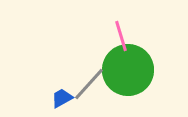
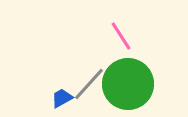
pink line: rotated 16 degrees counterclockwise
green circle: moved 14 px down
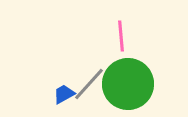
pink line: rotated 28 degrees clockwise
blue trapezoid: moved 2 px right, 4 px up
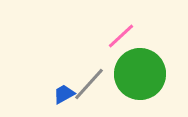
pink line: rotated 52 degrees clockwise
green circle: moved 12 px right, 10 px up
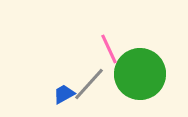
pink line: moved 12 px left, 13 px down; rotated 72 degrees counterclockwise
